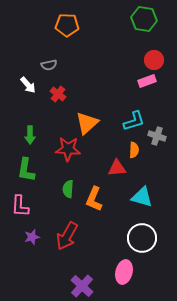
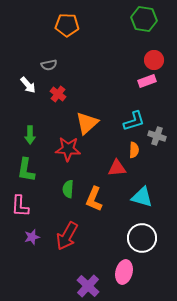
purple cross: moved 6 px right
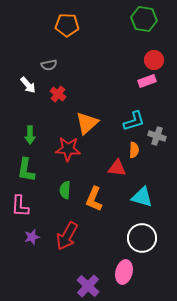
red triangle: rotated 12 degrees clockwise
green semicircle: moved 3 px left, 1 px down
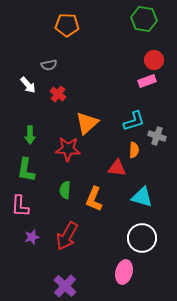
purple cross: moved 23 px left
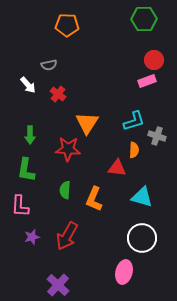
green hexagon: rotated 10 degrees counterclockwise
orange triangle: rotated 15 degrees counterclockwise
purple cross: moved 7 px left, 1 px up
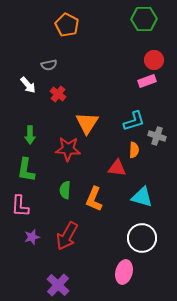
orange pentagon: rotated 25 degrees clockwise
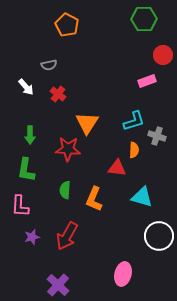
red circle: moved 9 px right, 5 px up
white arrow: moved 2 px left, 2 px down
white circle: moved 17 px right, 2 px up
pink ellipse: moved 1 px left, 2 px down
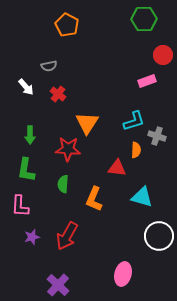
gray semicircle: moved 1 px down
orange semicircle: moved 2 px right
green semicircle: moved 2 px left, 6 px up
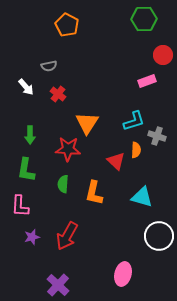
red triangle: moved 1 px left, 7 px up; rotated 36 degrees clockwise
orange L-shape: moved 6 px up; rotated 10 degrees counterclockwise
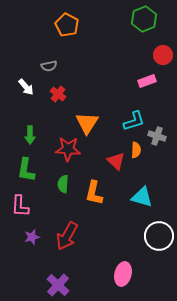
green hexagon: rotated 20 degrees counterclockwise
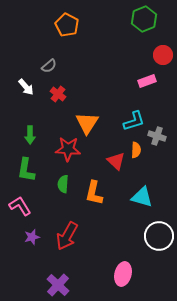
gray semicircle: rotated 28 degrees counterclockwise
pink L-shape: rotated 145 degrees clockwise
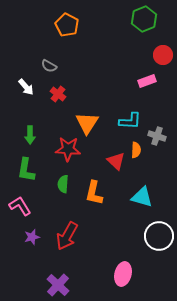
gray semicircle: rotated 70 degrees clockwise
cyan L-shape: moved 4 px left; rotated 20 degrees clockwise
